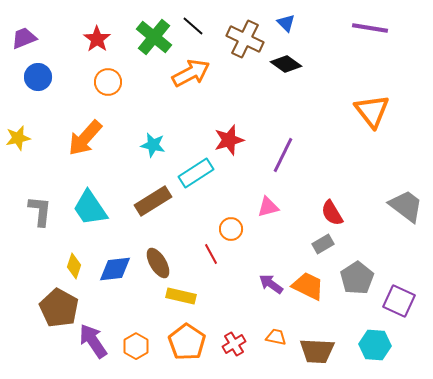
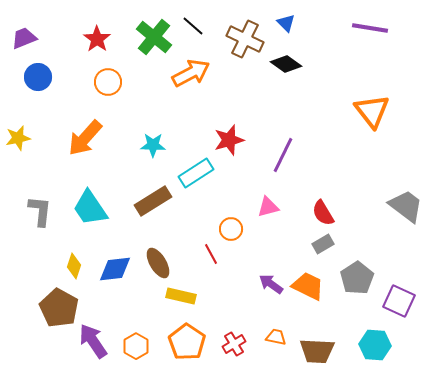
cyan star at (153, 145): rotated 10 degrees counterclockwise
red semicircle at (332, 213): moved 9 px left
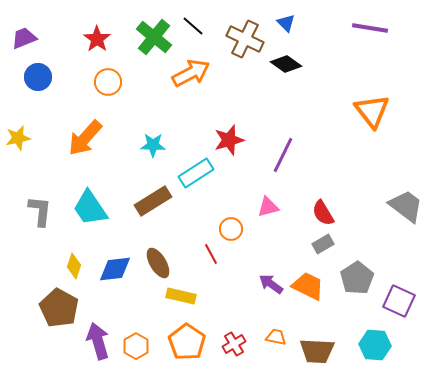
purple arrow at (93, 341): moved 5 px right; rotated 18 degrees clockwise
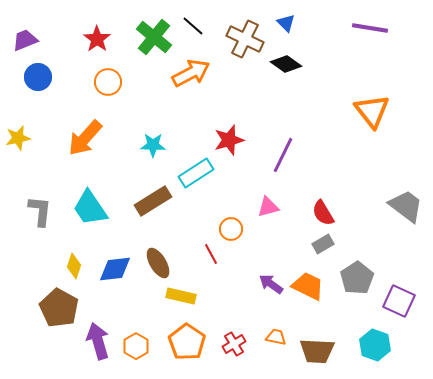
purple trapezoid at (24, 38): moved 1 px right, 2 px down
cyan hexagon at (375, 345): rotated 16 degrees clockwise
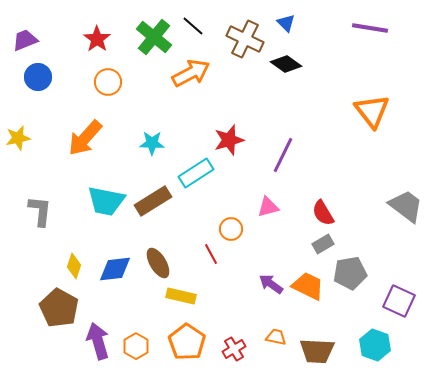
cyan star at (153, 145): moved 1 px left, 2 px up
cyan trapezoid at (90, 208): moved 16 px right, 7 px up; rotated 45 degrees counterclockwise
gray pentagon at (357, 278): moved 7 px left, 5 px up; rotated 24 degrees clockwise
red cross at (234, 344): moved 5 px down
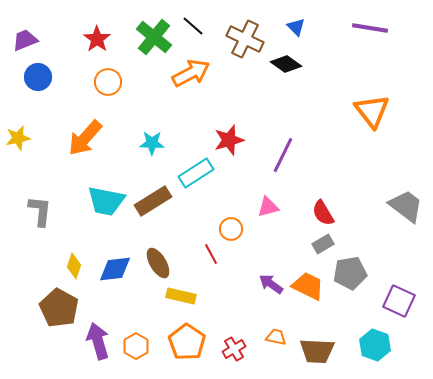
blue triangle at (286, 23): moved 10 px right, 4 px down
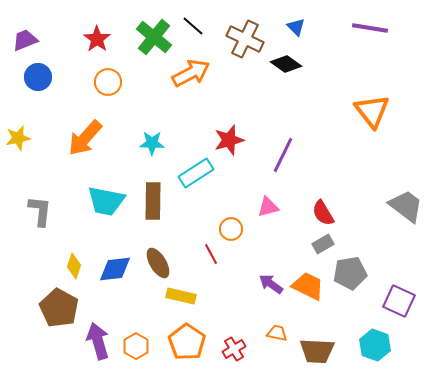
brown rectangle at (153, 201): rotated 57 degrees counterclockwise
orange trapezoid at (276, 337): moved 1 px right, 4 px up
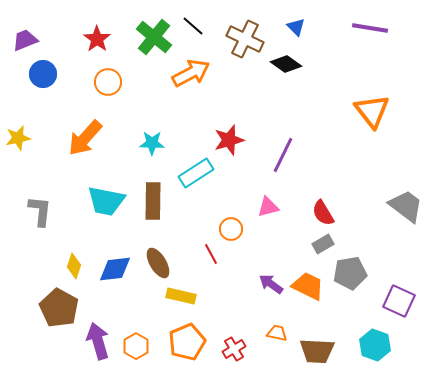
blue circle at (38, 77): moved 5 px right, 3 px up
orange pentagon at (187, 342): rotated 15 degrees clockwise
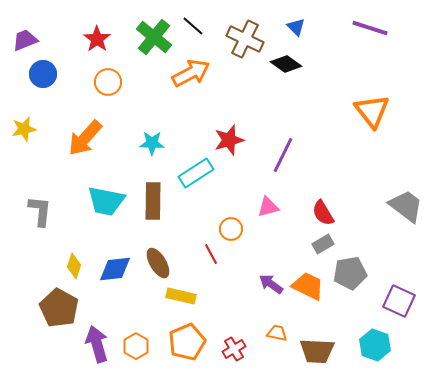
purple line at (370, 28): rotated 9 degrees clockwise
yellow star at (18, 138): moved 6 px right, 9 px up
purple arrow at (98, 341): moved 1 px left, 3 px down
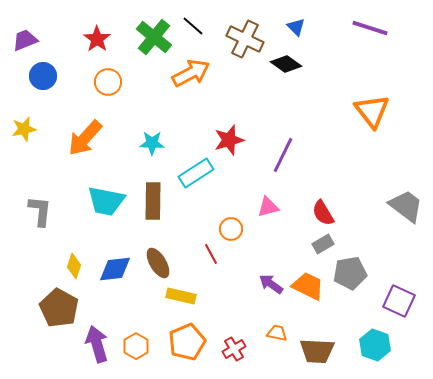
blue circle at (43, 74): moved 2 px down
